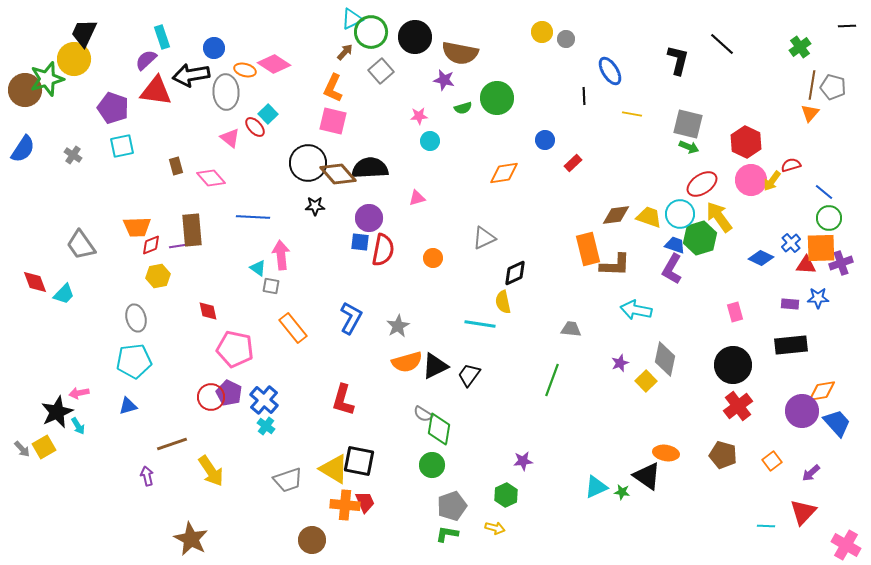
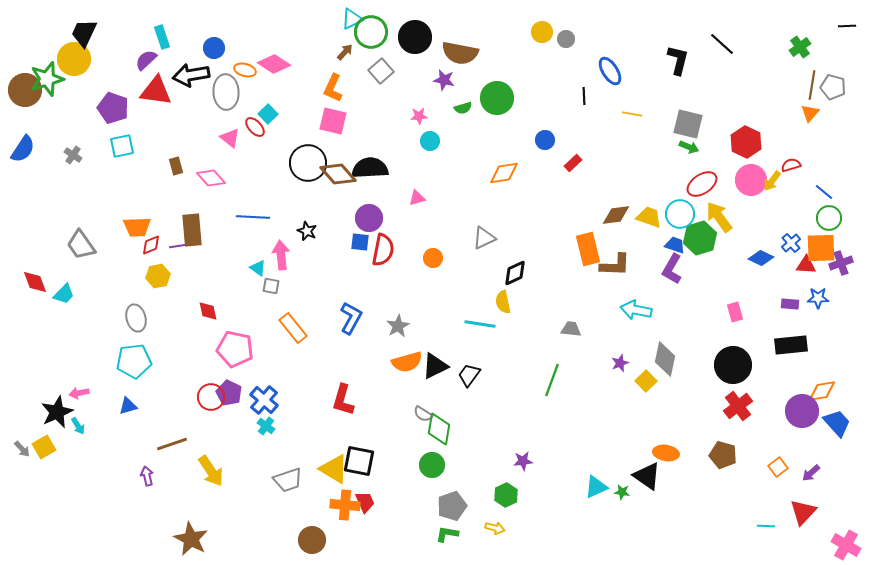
black star at (315, 206): moved 8 px left, 25 px down; rotated 24 degrees clockwise
orange square at (772, 461): moved 6 px right, 6 px down
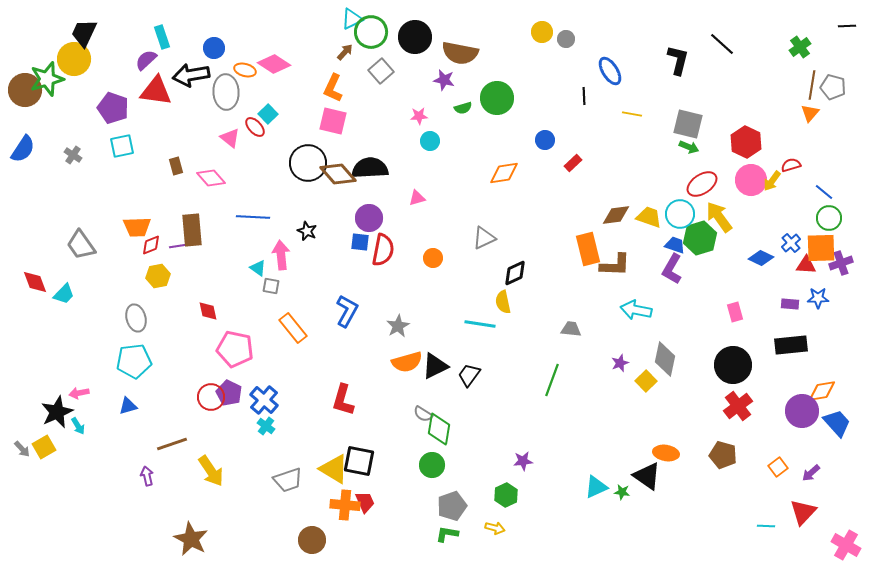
blue L-shape at (351, 318): moved 4 px left, 7 px up
